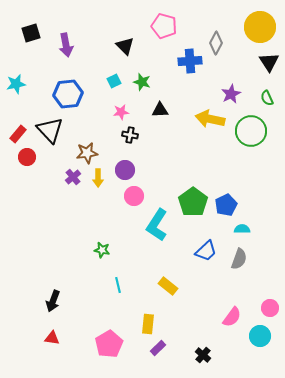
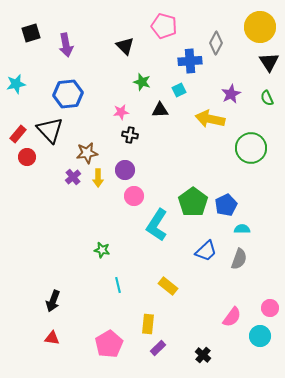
cyan square at (114, 81): moved 65 px right, 9 px down
green circle at (251, 131): moved 17 px down
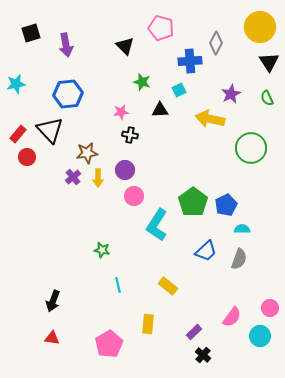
pink pentagon at (164, 26): moved 3 px left, 2 px down
purple rectangle at (158, 348): moved 36 px right, 16 px up
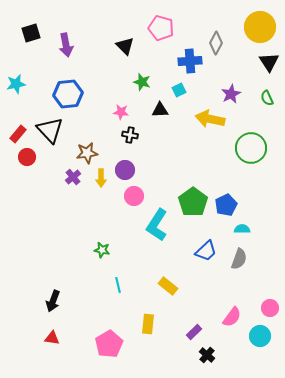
pink star at (121, 112): rotated 14 degrees clockwise
yellow arrow at (98, 178): moved 3 px right
black cross at (203, 355): moved 4 px right
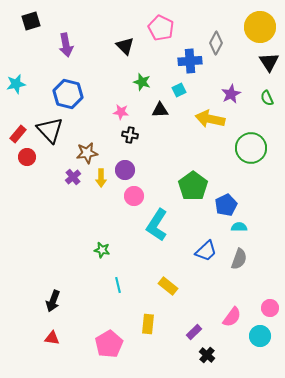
pink pentagon at (161, 28): rotated 10 degrees clockwise
black square at (31, 33): moved 12 px up
blue hexagon at (68, 94): rotated 20 degrees clockwise
green pentagon at (193, 202): moved 16 px up
cyan semicircle at (242, 229): moved 3 px left, 2 px up
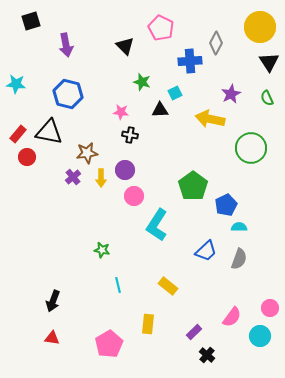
cyan star at (16, 84): rotated 18 degrees clockwise
cyan square at (179, 90): moved 4 px left, 3 px down
black triangle at (50, 130): moved 1 px left, 2 px down; rotated 36 degrees counterclockwise
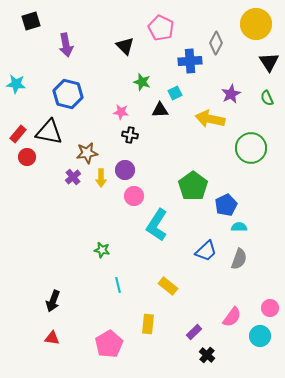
yellow circle at (260, 27): moved 4 px left, 3 px up
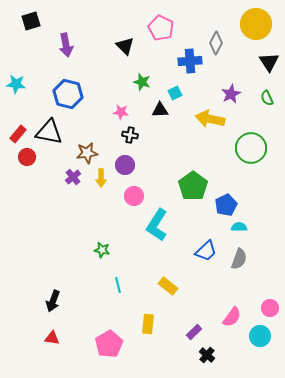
purple circle at (125, 170): moved 5 px up
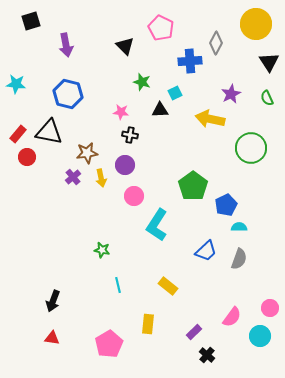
yellow arrow at (101, 178): rotated 12 degrees counterclockwise
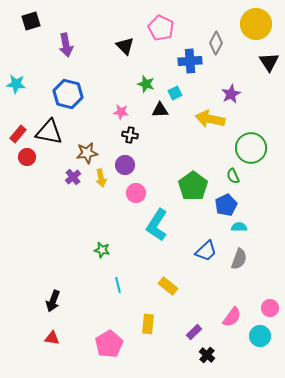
green star at (142, 82): moved 4 px right, 2 px down
green semicircle at (267, 98): moved 34 px left, 78 px down
pink circle at (134, 196): moved 2 px right, 3 px up
